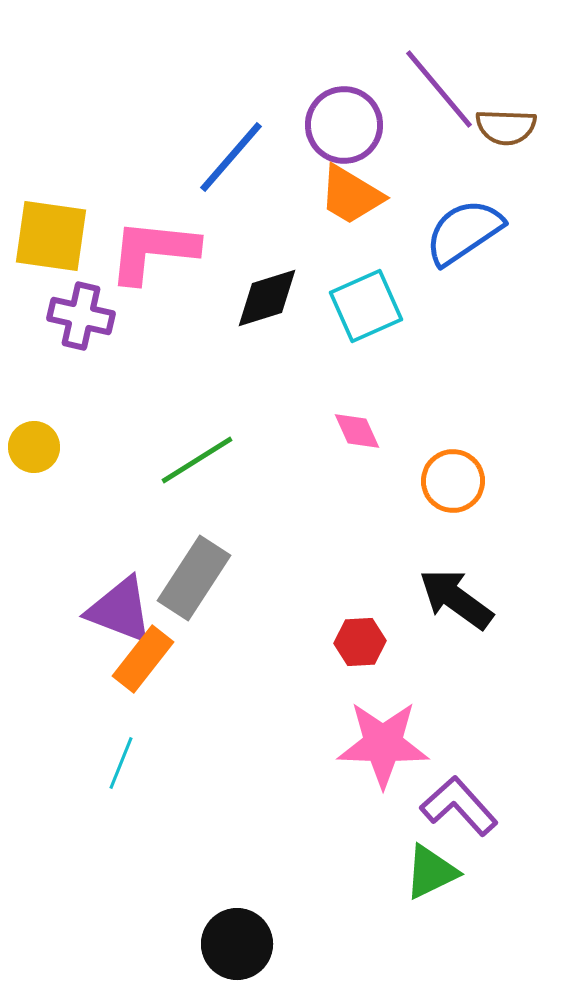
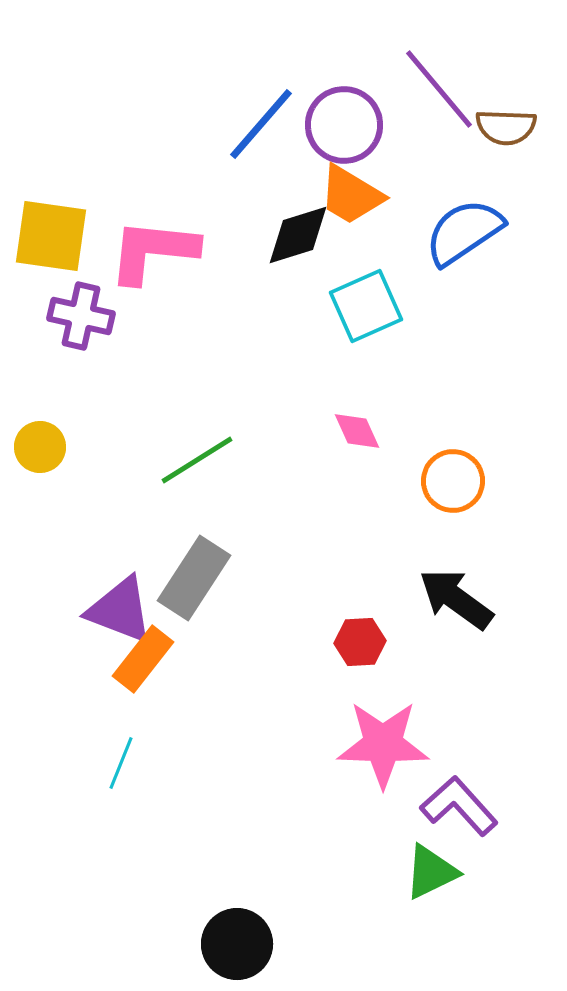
blue line: moved 30 px right, 33 px up
black diamond: moved 31 px right, 63 px up
yellow circle: moved 6 px right
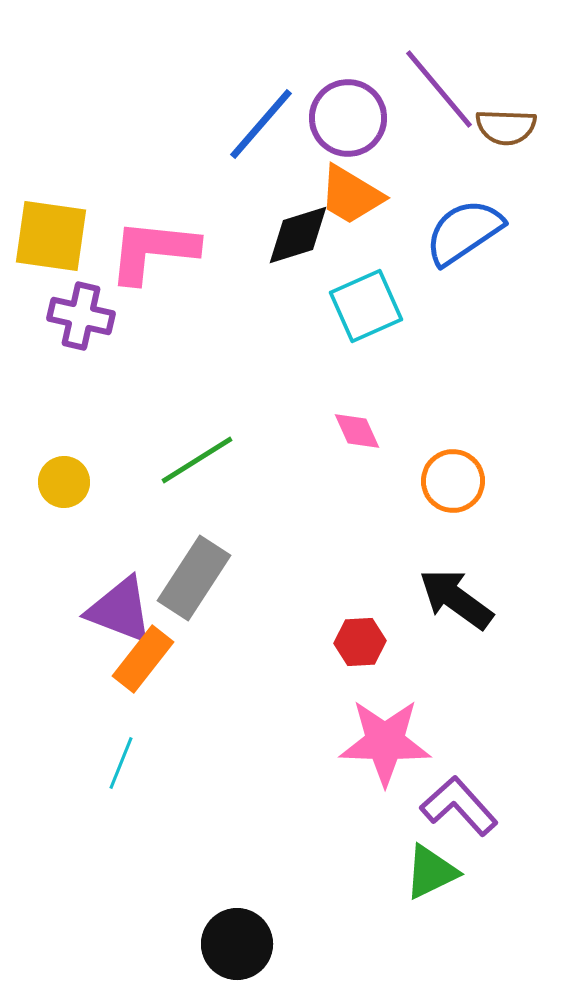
purple circle: moved 4 px right, 7 px up
yellow circle: moved 24 px right, 35 px down
pink star: moved 2 px right, 2 px up
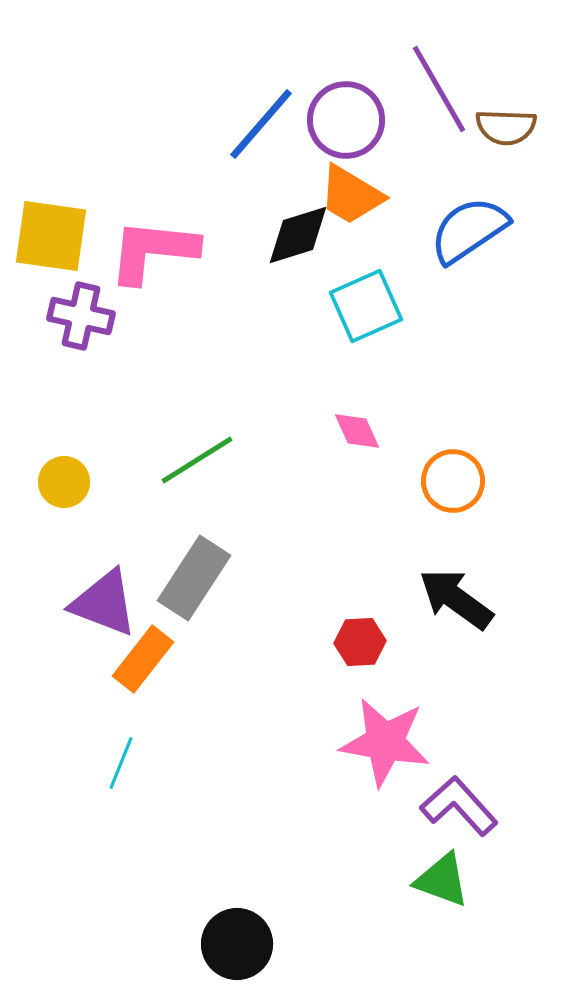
purple line: rotated 10 degrees clockwise
purple circle: moved 2 px left, 2 px down
blue semicircle: moved 5 px right, 2 px up
purple triangle: moved 16 px left, 7 px up
pink star: rotated 8 degrees clockwise
green triangle: moved 11 px right, 8 px down; rotated 46 degrees clockwise
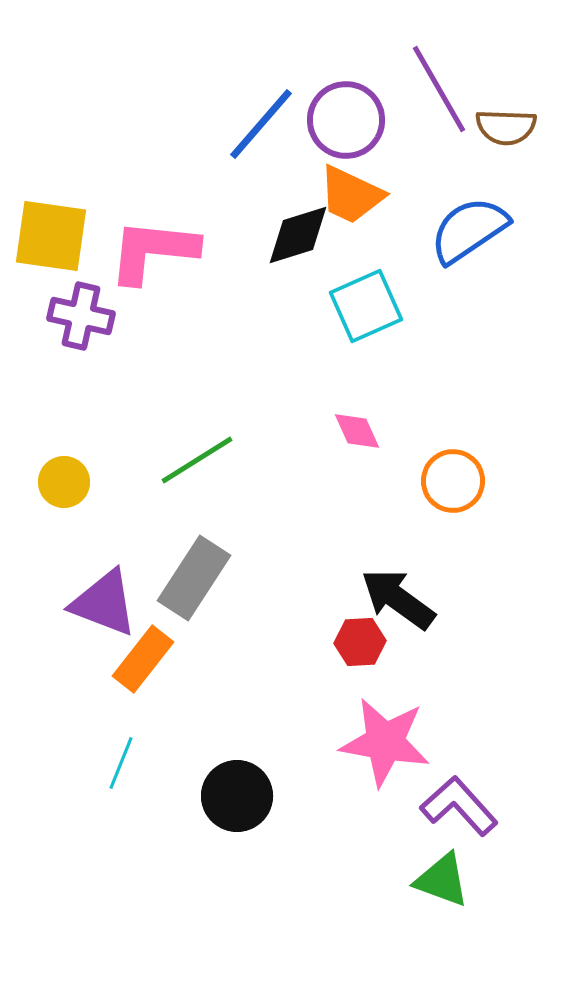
orange trapezoid: rotated 6 degrees counterclockwise
black arrow: moved 58 px left
black circle: moved 148 px up
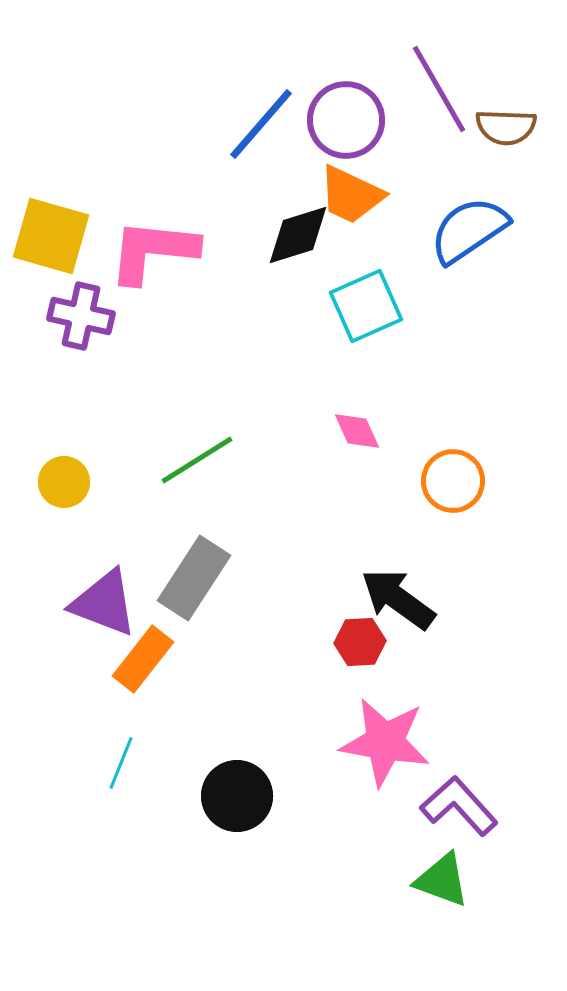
yellow square: rotated 8 degrees clockwise
